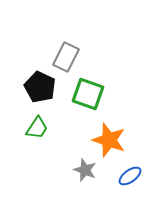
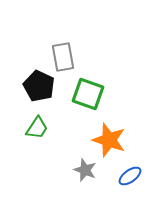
gray rectangle: moved 3 px left; rotated 36 degrees counterclockwise
black pentagon: moved 1 px left, 1 px up
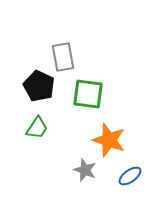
green square: rotated 12 degrees counterclockwise
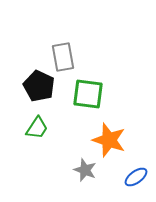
blue ellipse: moved 6 px right, 1 px down
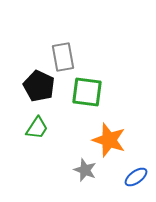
green square: moved 1 px left, 2 px up
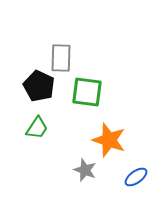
gray rectangle: moved 2 px left, 1 px down; rotated 12 degrees clockwise
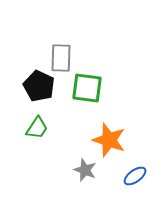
green square: moved 4 px up
blue ellipse: moved 1 px left, 1 px up
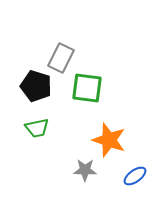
gray rectangle: rotated 24 degrees clockwise
black pentagon: moved 3 px left; rotated 8 degrees counterclockwise
green trapezoid: rotated 45 degrees clockwise
gray star: rotated 20 degrees counterclockwise
